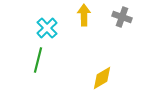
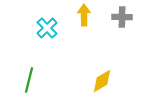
gray cross: rotated 18 degrees counterclockwise
green line: moved 9 px left, 20 px down
yellow diamond: moved 3 px down
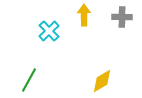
cyan cross: moved 2 px right, 3 px down
green line: rotated 15 degrees clockwise
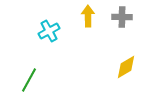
yellow arrow: moved 4 px right, 1 px down
cyan cross: rotated 15 degrees clockwise
yellow diamond: moved 24 px right, 14 px up
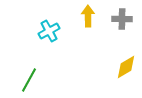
gray cross: moved 2 px down
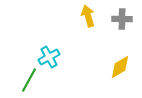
yellow arrow: rotated 15 degrees counterclockwise
cyan cross: moved 26 px down
yellow diamond: moved 6 px left
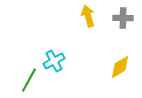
gray cross: moved 1 px right, 1 px up
cyan cross: moved 5 px right, 4 px down
